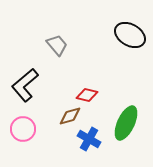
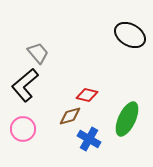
gray trapezoid: moved 19 px left, 8 px down
green ellipse: moved 1 px right, 4 px up
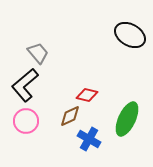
brown diamond: rotated 10 degrees counterclockwise
pink circle: moved 3 px right, 8 px up
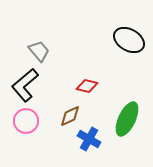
black ellipse: moved 1 px left, 5 px down
gray trapezoid: moved 1 px right, 2 px up
red diamond: moved 9 px up
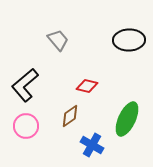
black ellipse: rotated 32 degrees counterclockwise
gray trapezoid: moved 19 px right, 11 px up
brown diamond: rotated 10 degrees counterclockwise
pink circle: moved 5 px down
blue cross: moved 3 px right, 6 px down
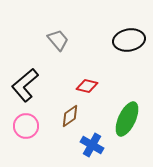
black ellipse: rotated 8 degrees counterclockwise
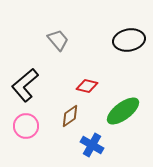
green ellipse: moved 4 px left, 8 px up; rotated 28 degrees clockwise
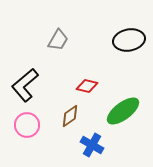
gray trapezoid: rotated 70 degrees clockwise
pink circle: moved 1 px right, 1 px up
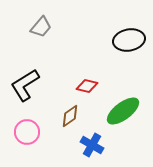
gray trapezoid: moved 17 px left, 13 px up; rotated 10 degrees clockwise
black L-shape: rotated 8 degrees clockwise
pink circle: moved 7 px down
